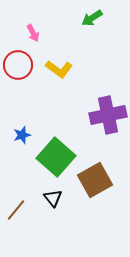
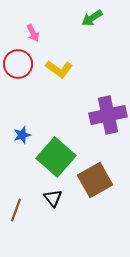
red circle: moved 1 px up
brown line: rotated 20 degrees counterclockwise
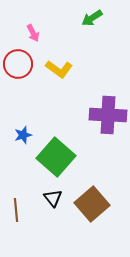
purple cross: rotated 15 degrees clockwise
blue star: moved 1 px right
brown square: moved 3 px left, 24 px down; rotated 12 degrees counterclockwise
brown line: rotated 25 degrees counterclockwise
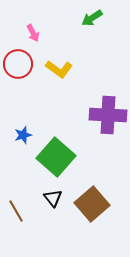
brown line: moved 1 px down; rotated 25 degrees counterclockwise
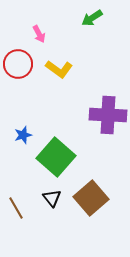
pink arrow: moved 6 px right, 1 px down
black triangle: moved 1 px left
brown square: moved 1 px left, 6 px up
brown line: moved 3 px up
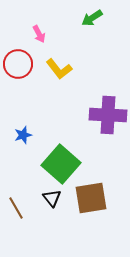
yellow L-shape: rotated 16 degrees clockwise
green square: moved 5 px right, 7 px down
brown square: rotated 32 degrees clockwise
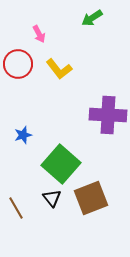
brown square: rotated 12 degrees counterclockwise
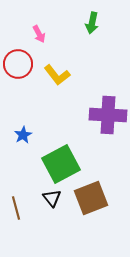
green arrow: moved 5 px down; rotated 45 degrees counterclockwise
yellow L-shape: moved 2 px left, 6 px down
blue star: rotated 12 degrees counterclockwise
green square: rotated 21 degrees clockwise
brown line: rotated 15 degrees clockwise
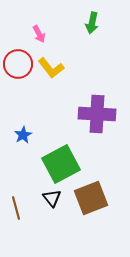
yellow L-shape: moved 6 px left, 7 px up
purple cross: moved 11 px left, 1 px up
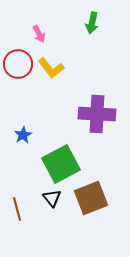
brown line: moved 1 px right, 1 px down
